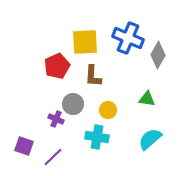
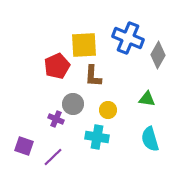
yellow square: moved 1 px left, 3 px down
cyan semicircle: rotated 65 degrees counterclockwise
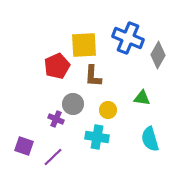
green triangle: moved 5 px left, 1 px up
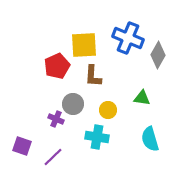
purple square: moved 2 px left
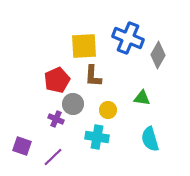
yellow square: moved 1 px down
red pentagon: moved 14 px down
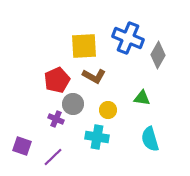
brown L-shape: moved 1 px right; rotated 65 degrees counterclockwise
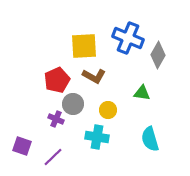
green triangle: moved 5 px up
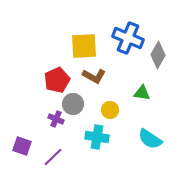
yellow circle: moved 2 px right
cyan semicircle: rotated 40 degrees counterclockwise
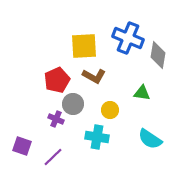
gray diamond: rotated 20 degrees counterclockwise
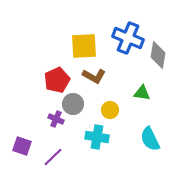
cyan semicircle: rotated 30 degrees clockwise
